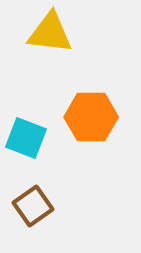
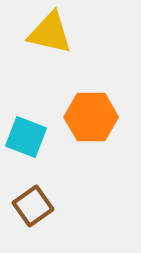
yellow triangle: rotated 6 degrees clockwise
cyan square: moved 1 px up
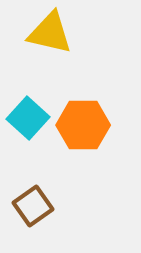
orange hexagon: moved 8 px left, 8 px down
cyan square: moved 2 px right, 19 px up; rotated 21 degrees clockwise
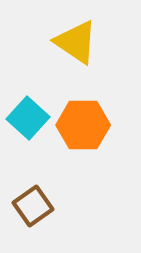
yellow triangle: moved 26 px right, 9 px down; rotated 21 degrees clockwise
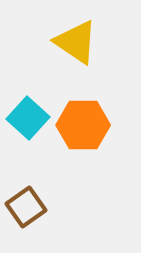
brown square: moved 7 px left, 1 px down
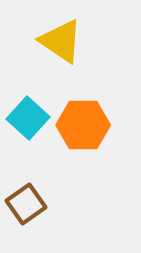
yellow triangle: moved 15 px left, 1 px up
brown square: moved 3 px up
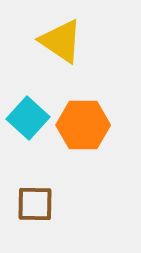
brown square: moved 9 px right; rotated 36 degrees clockwise
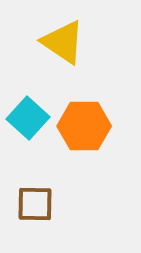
yellow triangle: moved 2 px right, 1 px down
orange hexagon: moved 1 px right, 1 px down
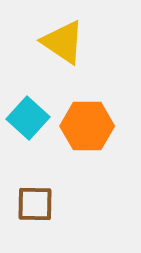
orange hexagon: moved 3 px right
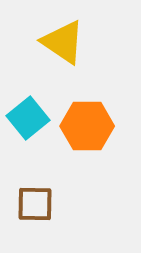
cyan square: rotated 9 degrees clockwise
